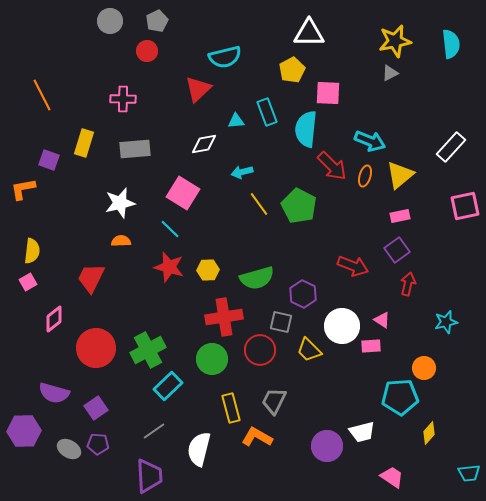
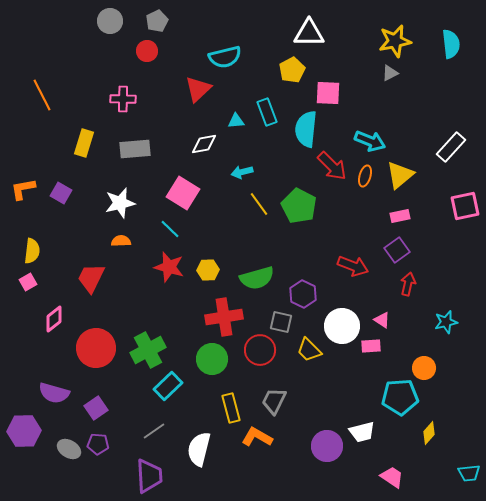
purple square at (49, 160): moved 12 px right, 33 px down; rotated 10 degrees clockwise
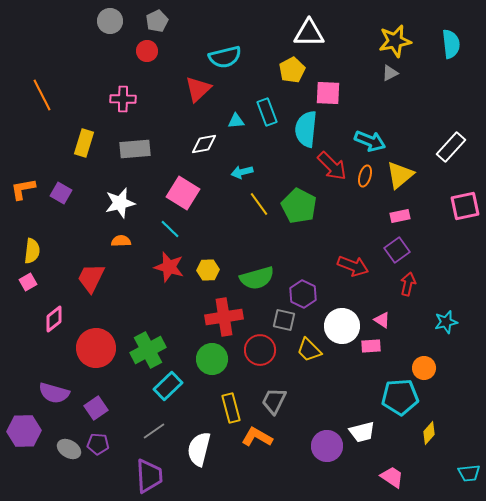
gray square at (281, 322): moved 3 px right, 2 px up
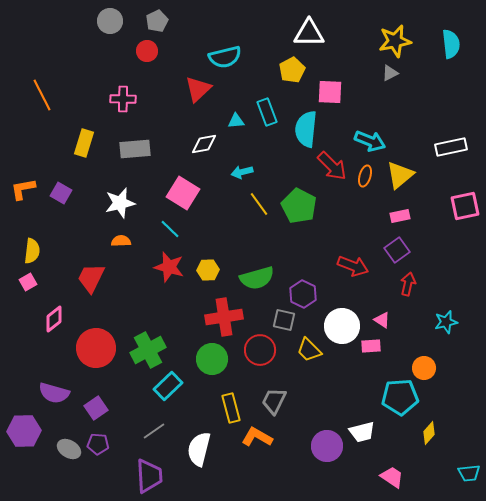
pink square at (328, 93): moved 2 px right, 1 px up
white rectangle at (451, 147): rotated 36 degrees clockwise
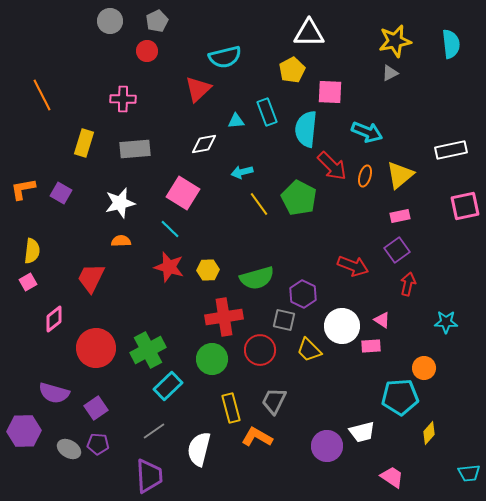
cyan arrow at (370, 141): moved 3 px left, 9 px up
white rectangle at (451, 147): moved 3 px down
green pentagon at (299, 206): moved 8 px up
cyan star at (446, 322): rotated 15 degrees clockwise
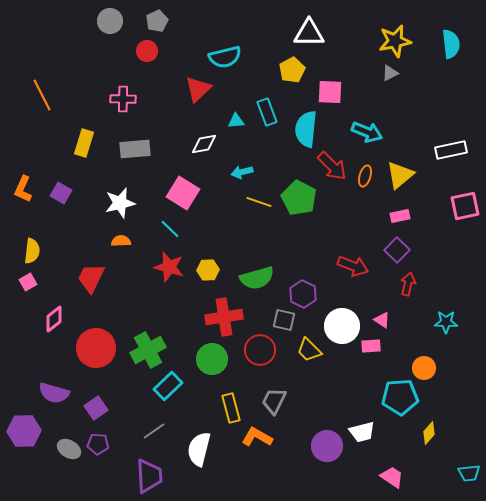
orange L-shape at (23, 189): rotated 56 degrees counterclockwise
yellow line at (259, 204): moved 2 px up; rotated 35 degrees counterclockwise
purple square at (397, 250): rotated 10 degrees counterclockwise
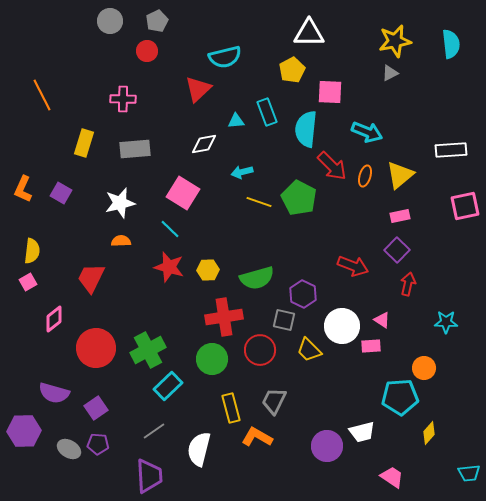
white rectangle at (451, 150): rotated 8 degrees clockwise
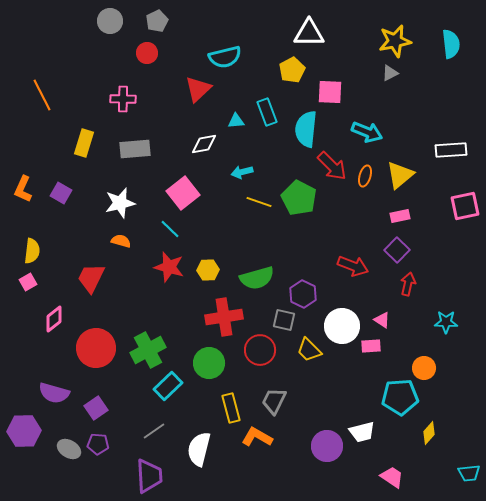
red circle at (147, 51): moved 2 px down
pink square at (183, 193): rotated 20 degrees clockwise
orange semicircle at (121, 241): rotated 18 degrees clockwise
green circle at (212, 359): moved 3 px left, 4 px down
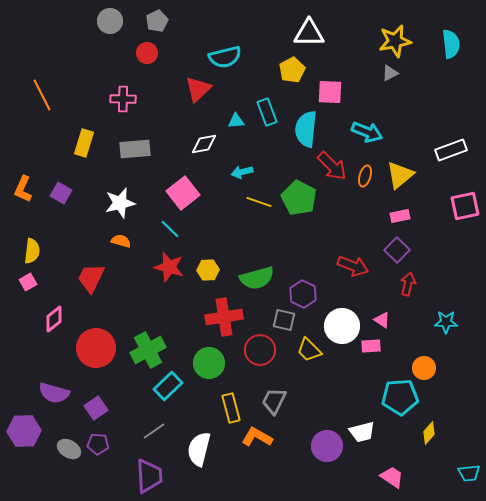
white rectangle at (451, 150): rotated 16 degrees counterclockwise
